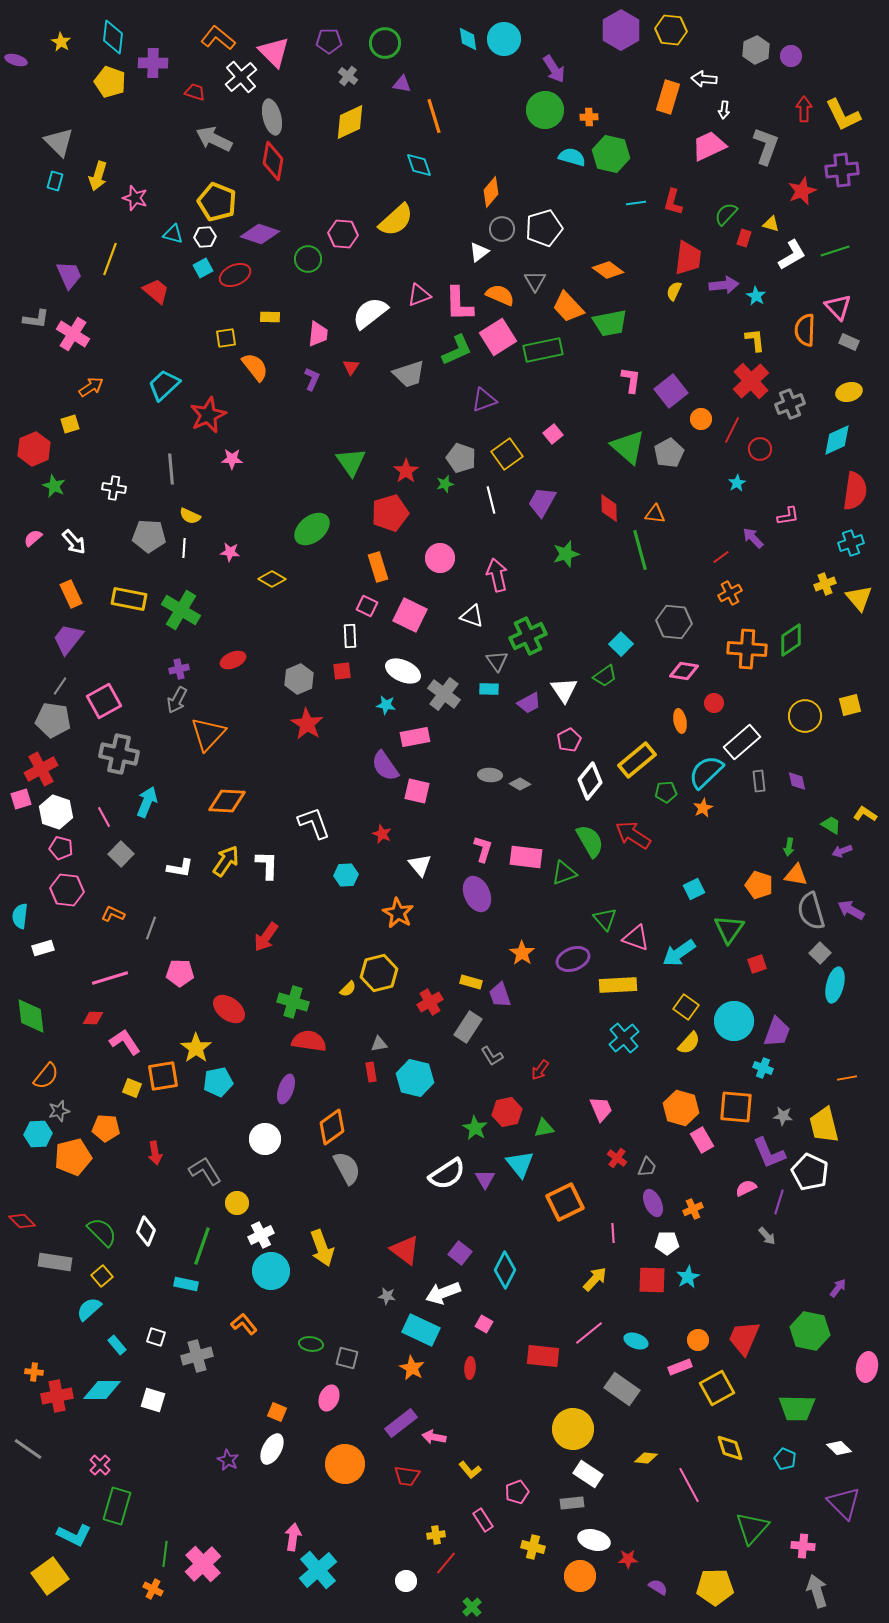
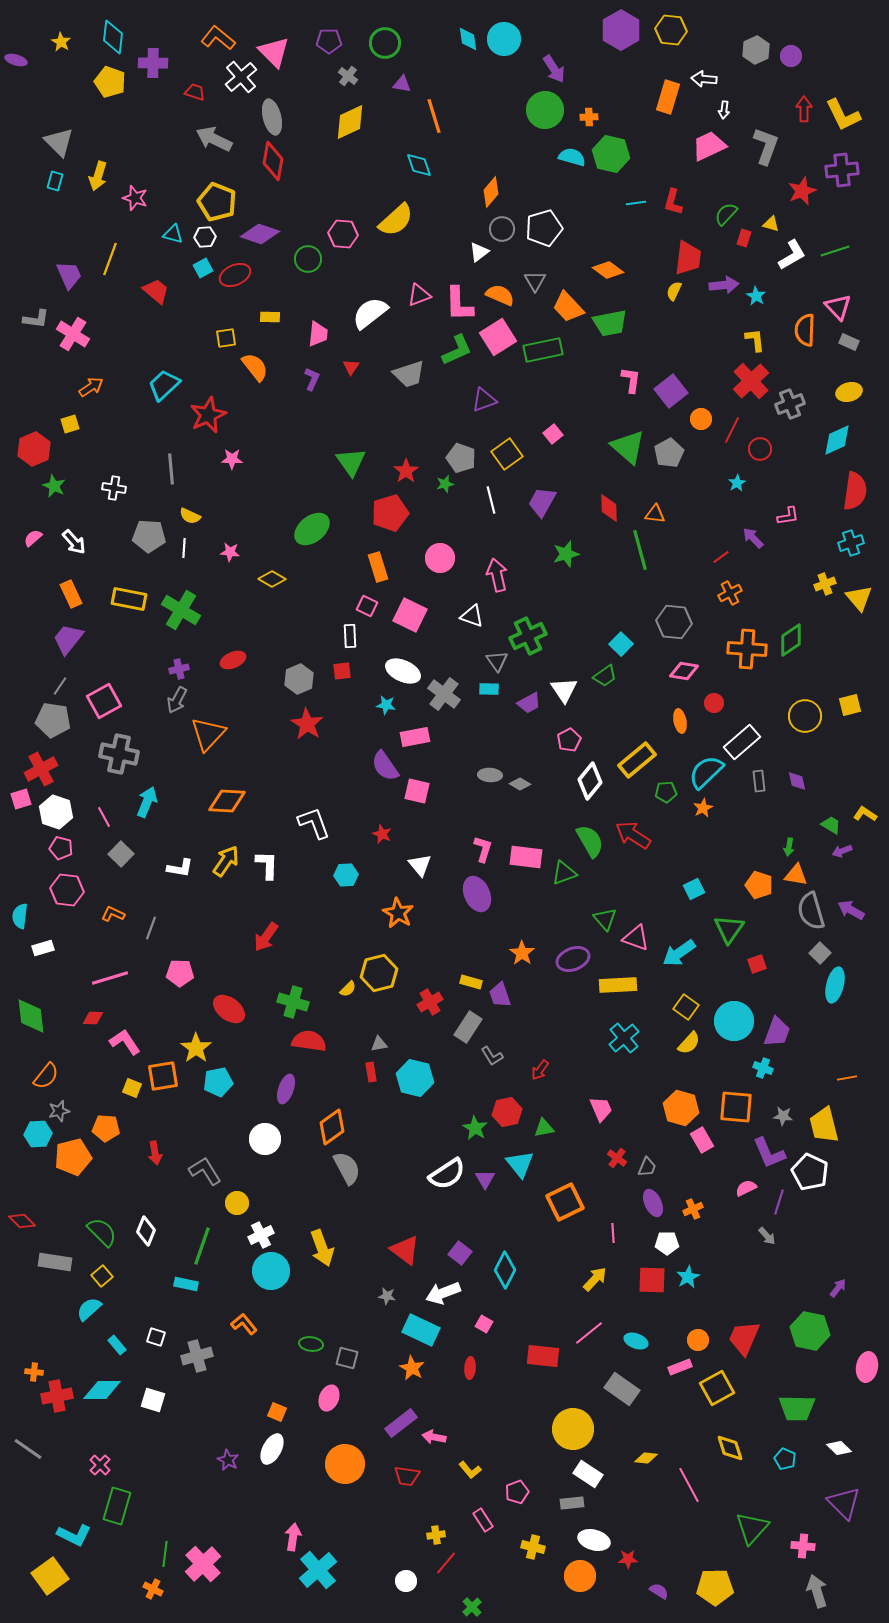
purple semicircle at (658, 1587): moved 1 px right, 4 px down
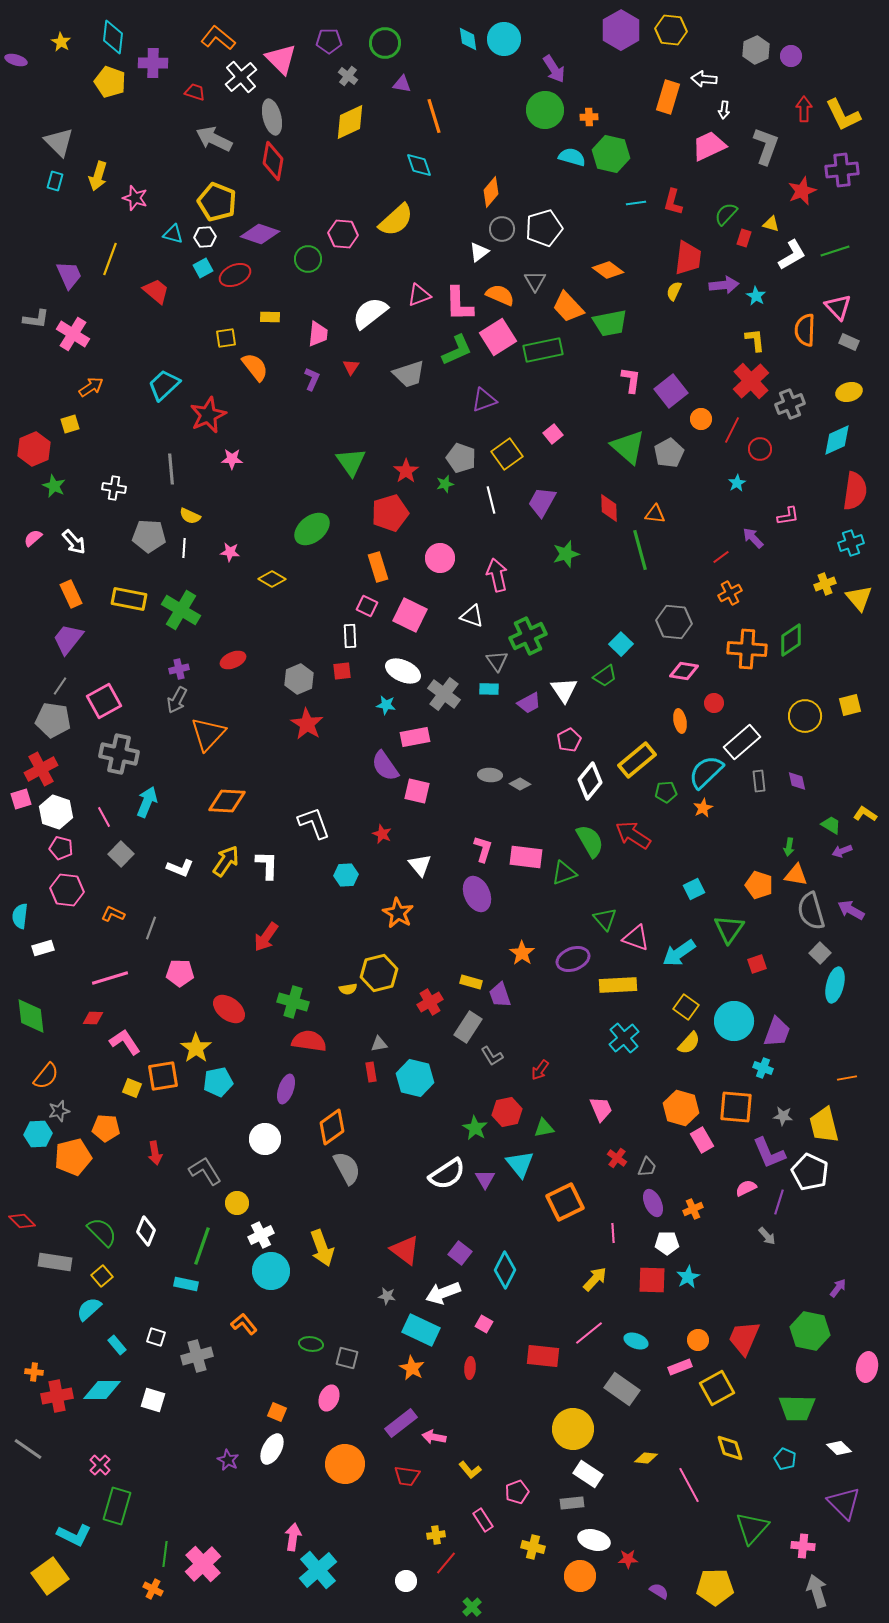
pink triangle at (274, 52): moved 7 px right, 7 px down
white L-shape at (180, 868): rotated 12 degrees clockwise
yellow semicircle at (348, 989): rotated 36 degrees clockwise
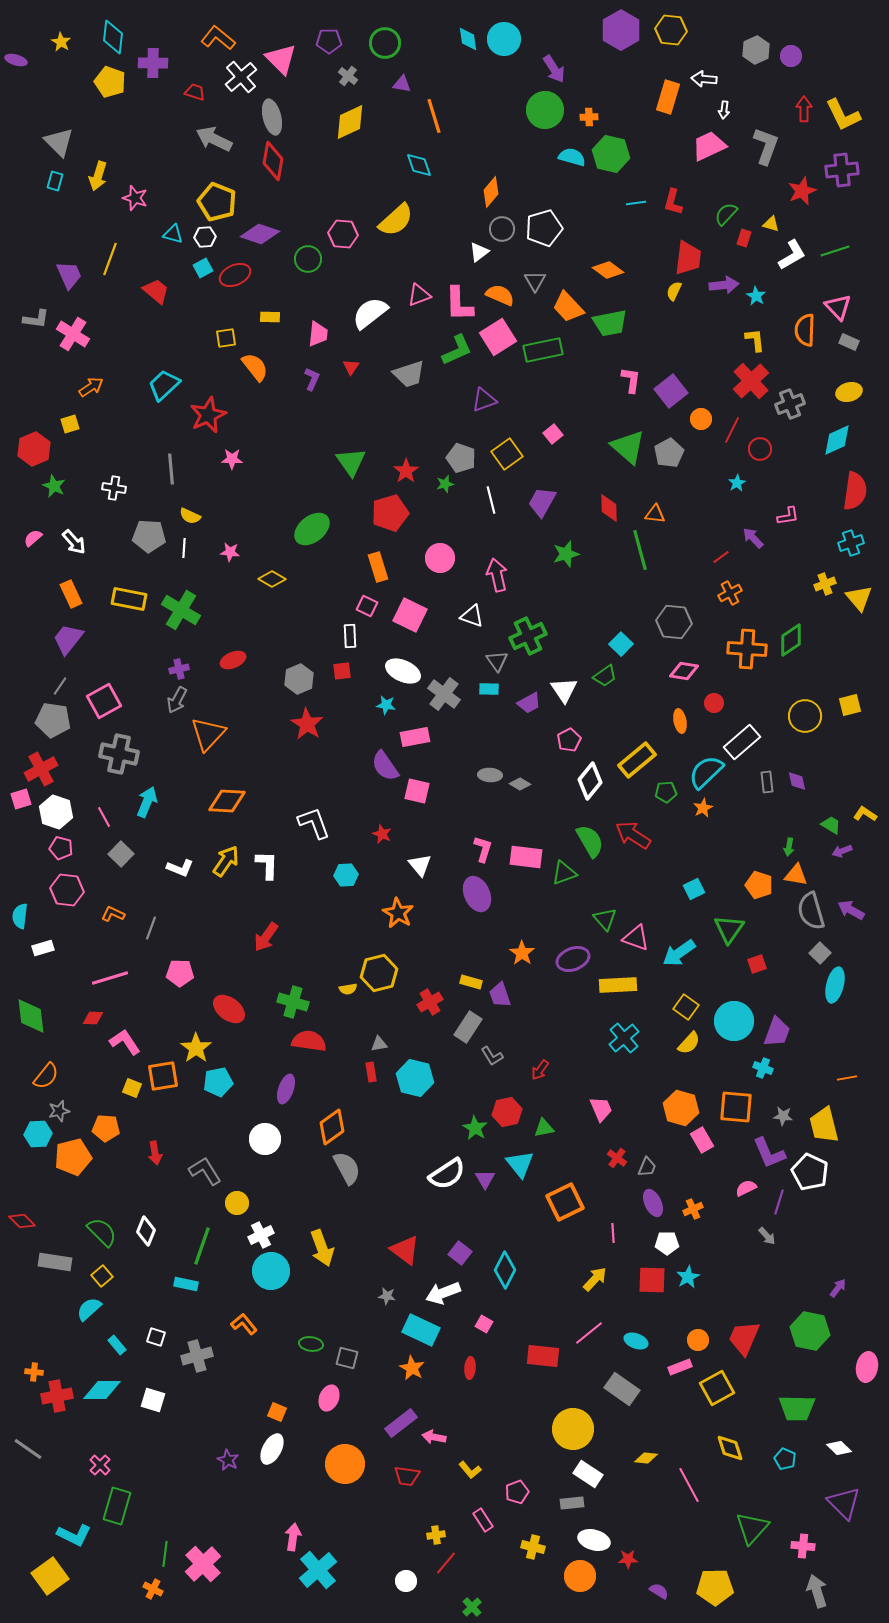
gray rectangle at (759, 781): moved 8 px right, 1 px down
